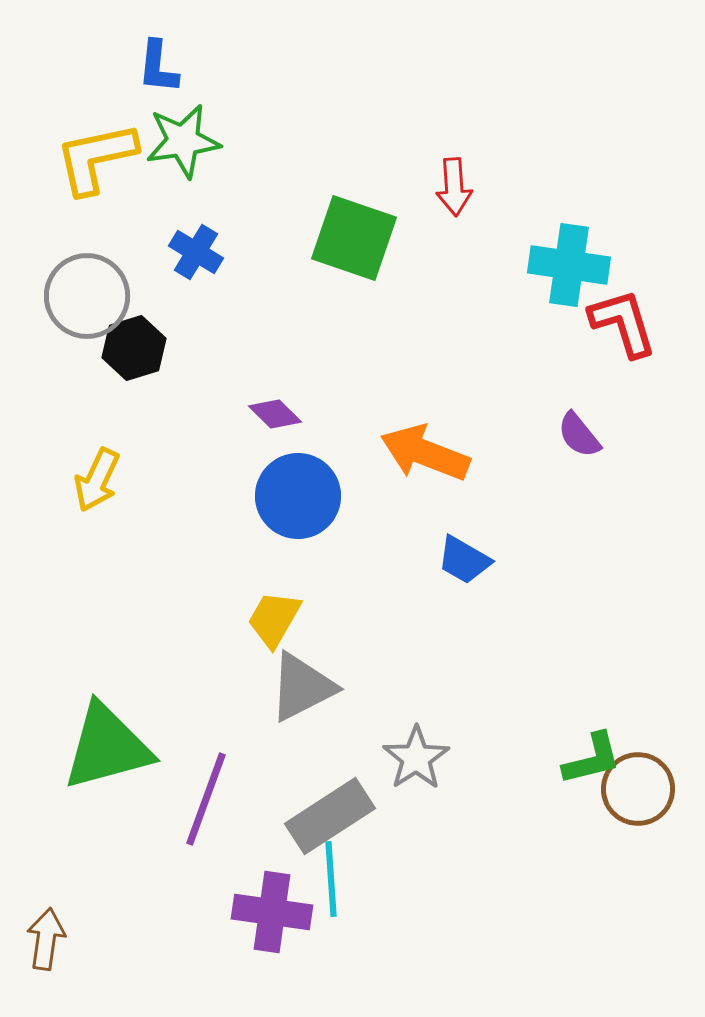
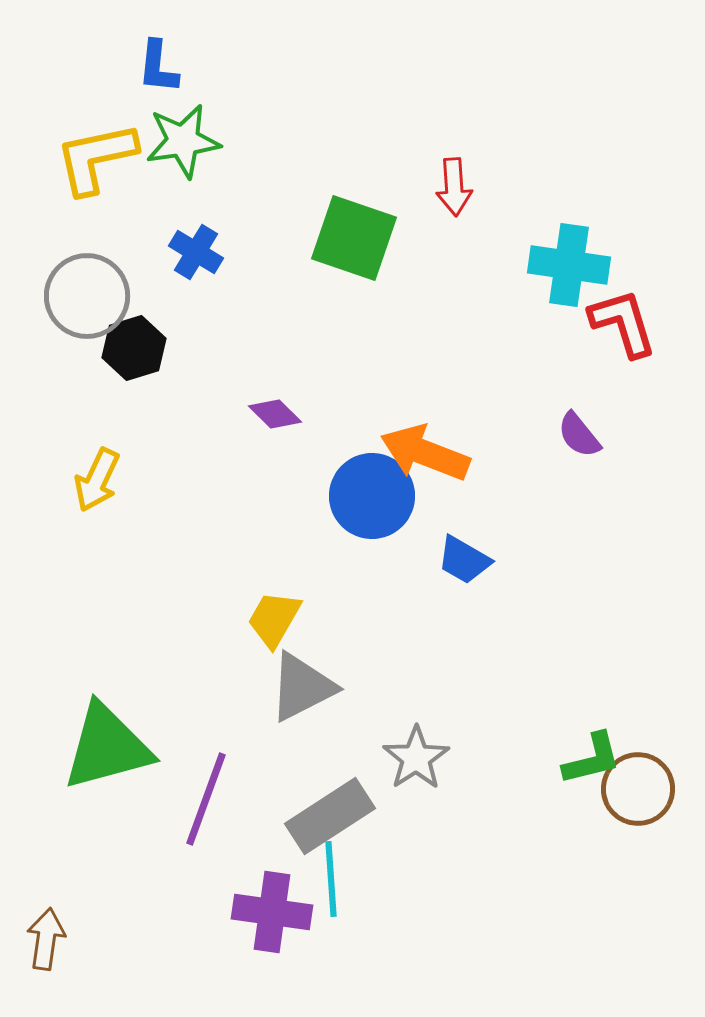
blue circle: moved 74 px right
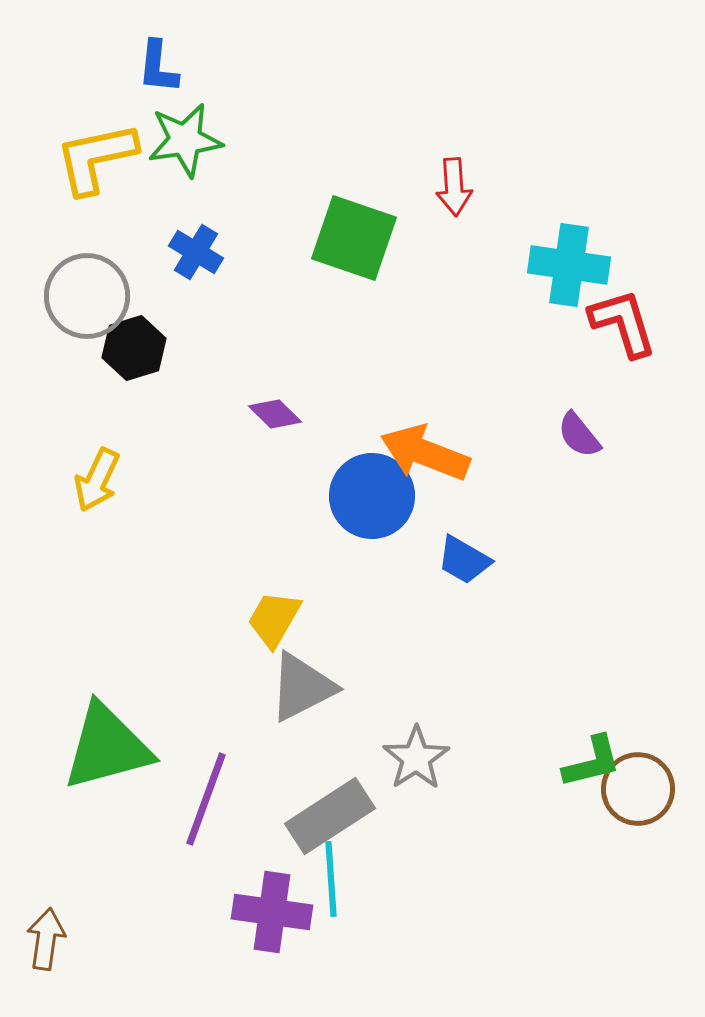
green star: moved 2 px right, 1 px up
green L-shape: moved 3 px down
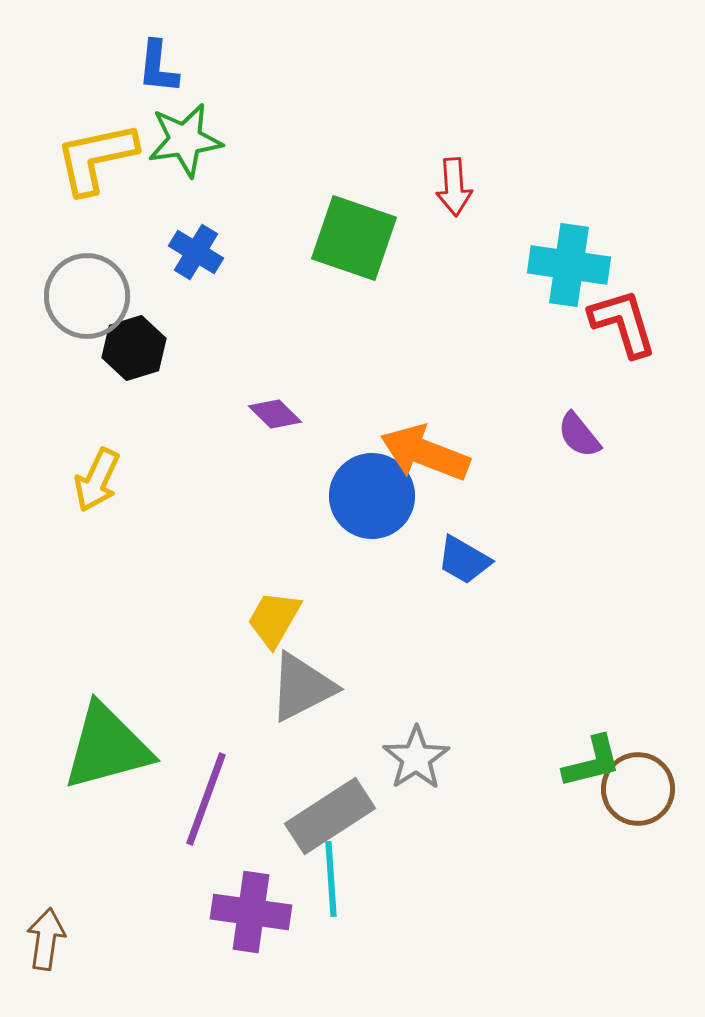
purple cross: moved 21 px left
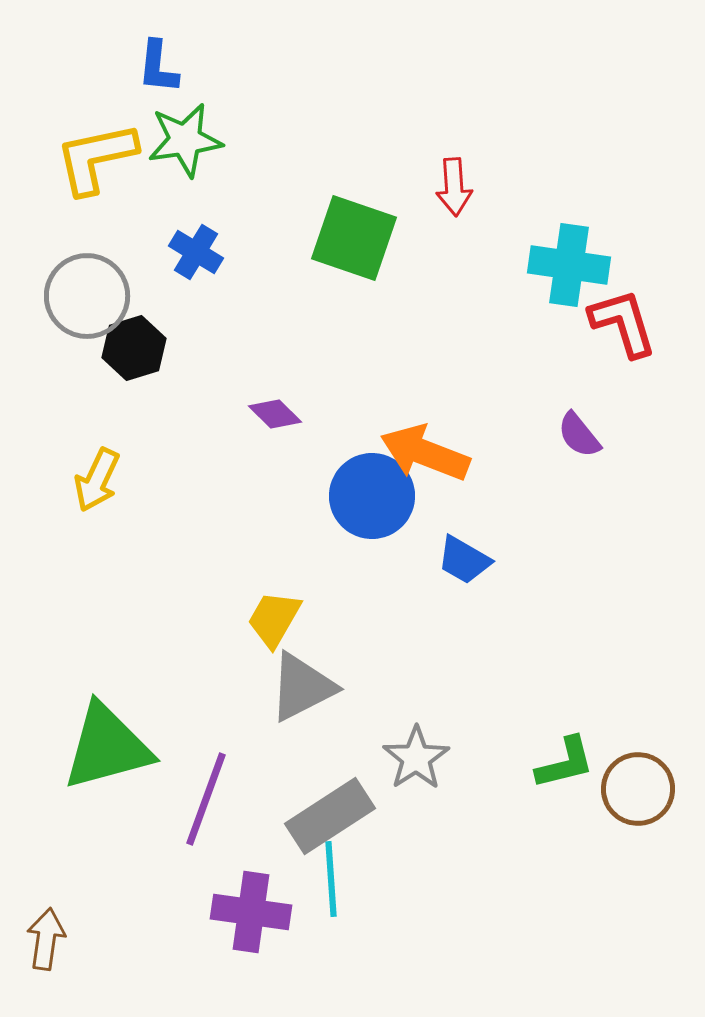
green L-shape: moved 27 px left, 1 px down
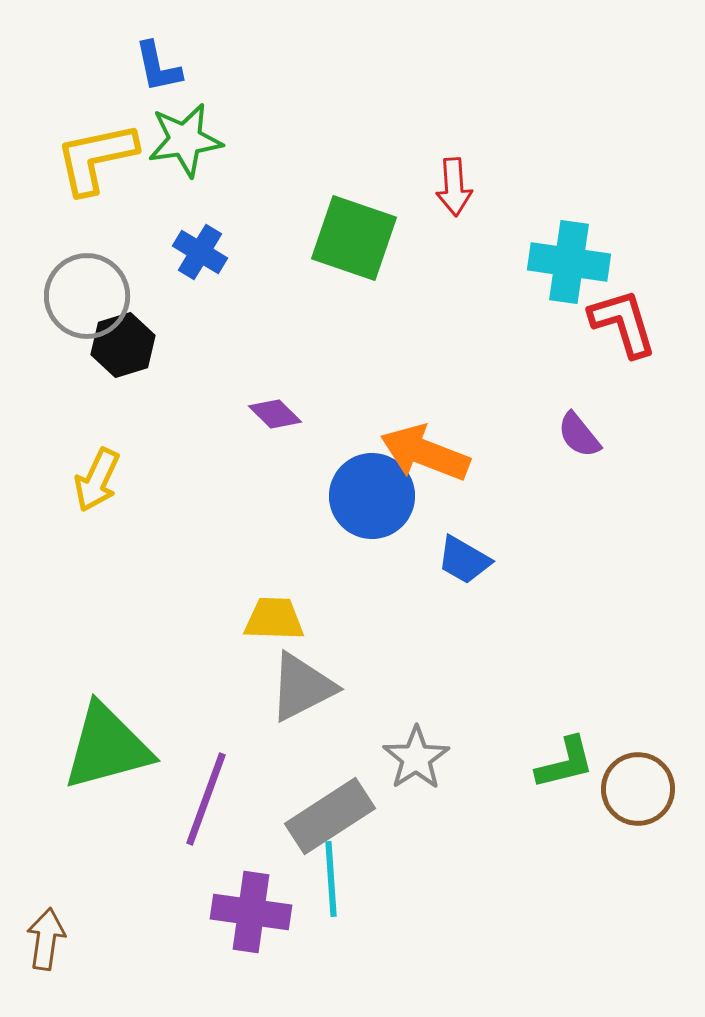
blue L-shape: rotated 18 degrees counterclockwise
blue cross: moved 4 px right
cyan cross: moved 3 px up
black hexagon: moved 11 px left, 3 px up
yellow trapezoid: rotated 62 degrees clockwise
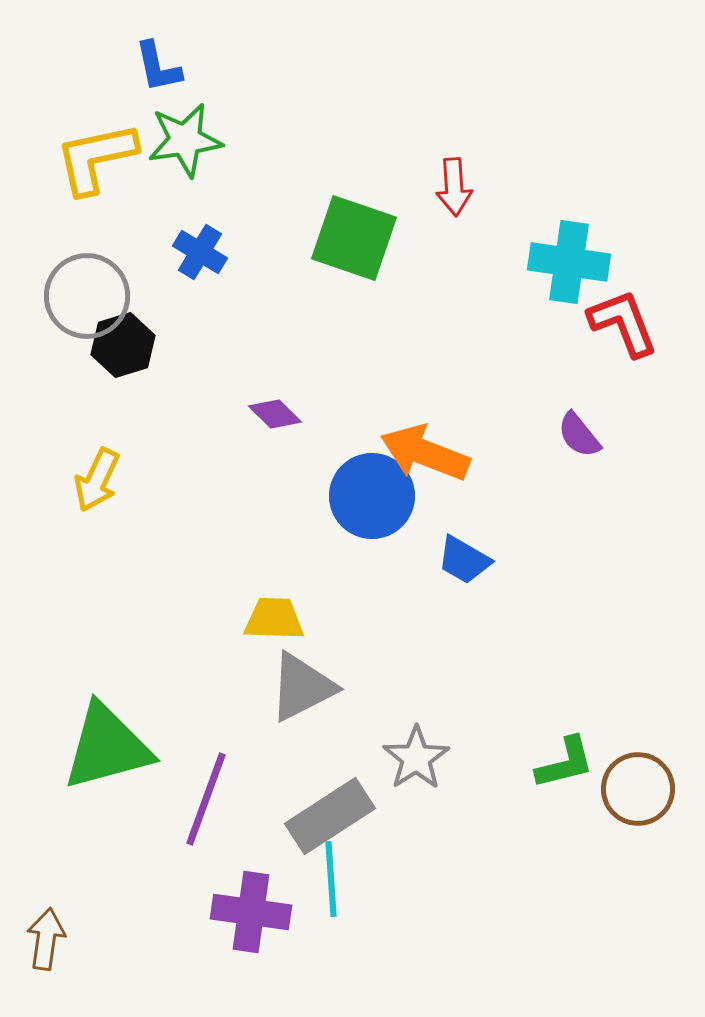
red L-shape: rotated 4 degrees counterclockwise
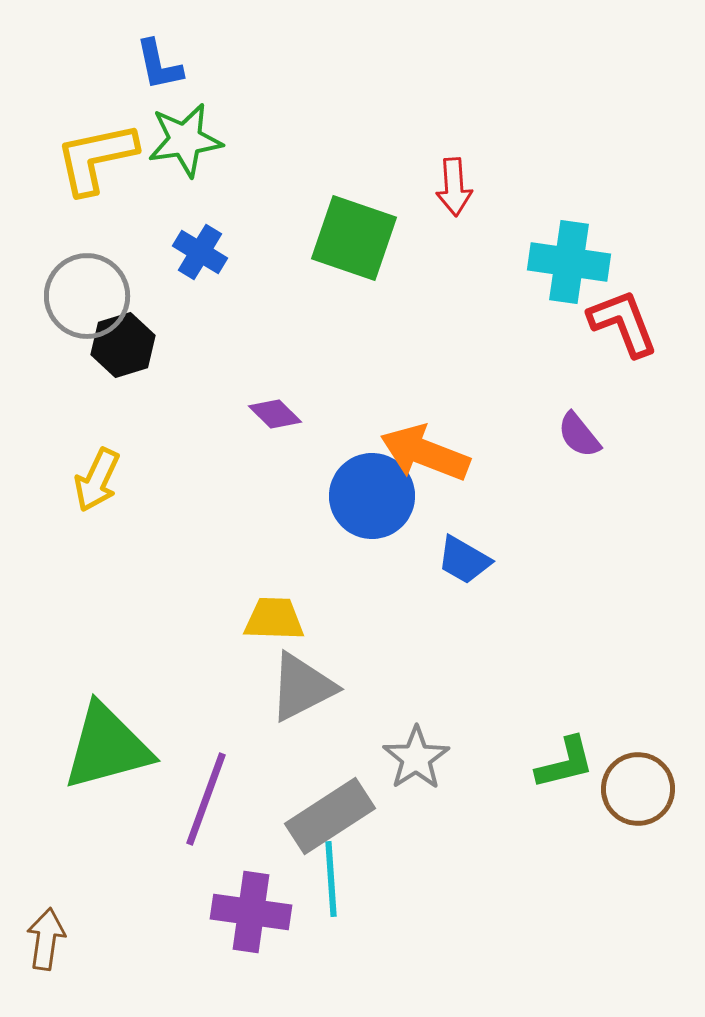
blue L-shape: moved 1 px right, 2 px up
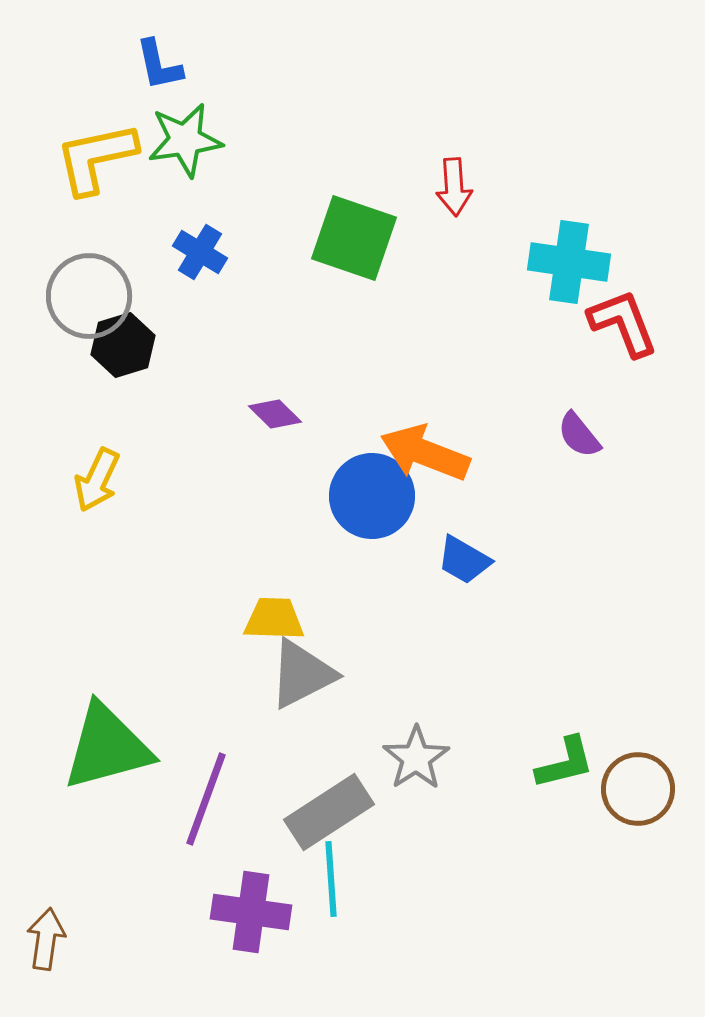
gray circle: moved 2 px right
gray triangle: moved 13 px up
gray rectangle: moved 1 px left, 4 px up
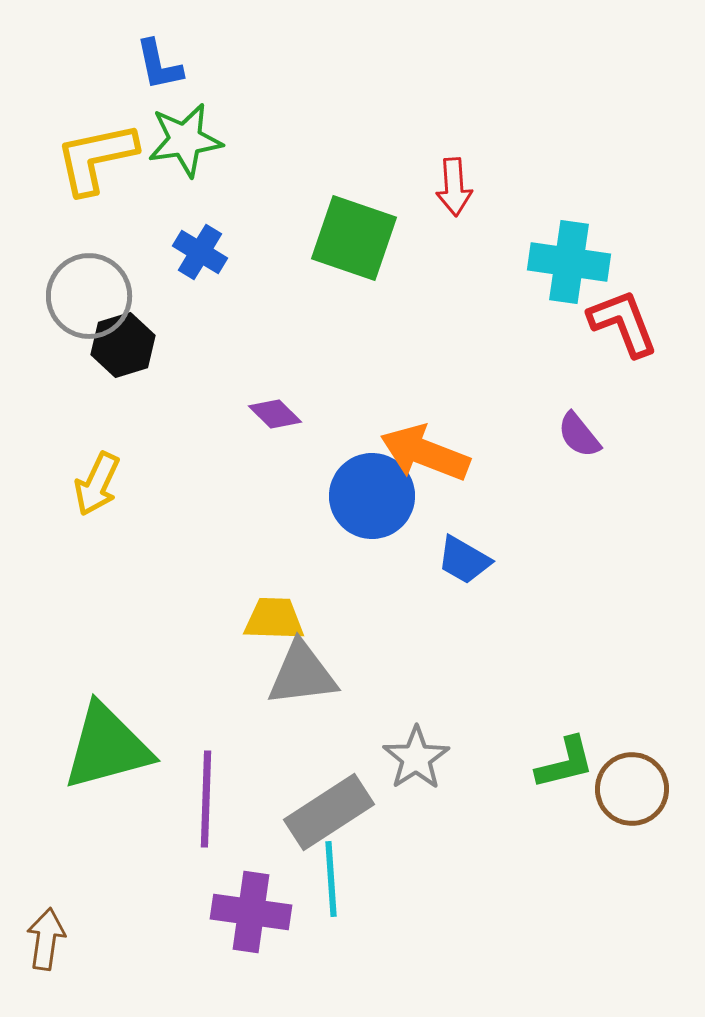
yellow arrow: moved 4 px down
gray triangle: rotated 20 degrees clockwise
brown circle: moved 6 px left
purple line: rotated 18 degrees counterclockwise
